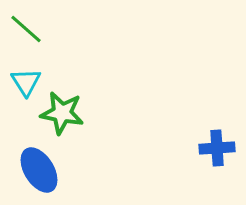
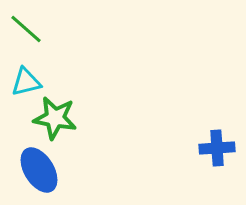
cyan triangle: rotated 48 degrees clockwise
green star: moved 7 px left, 5 px down
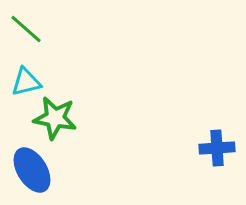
blue ellipse: moved 7 px left
